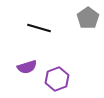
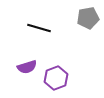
gray pentagon: rotated 25 degrees clockwise
purple hexagon: moved 1 px left, 1 px up
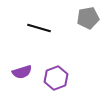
purple semicircle: moved 5 px left, 5 px down
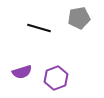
gray pentagon: moved 9 px left
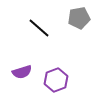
black line: rotated 25 degrees clockwise
purple hexagon: moved 2 px down
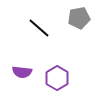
purple semicircle: rotated 24 degrees clockwise
purple hexagon: moved 1 px right, 2 px up; rotated 10 degrees counterclockwise
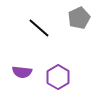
gray pentagon: rotated 15 degrees counterclockwise
purple hexagon: moved 1 px right, 1 px up
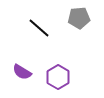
gray pentagon: rotated 20 degrees clockwise
purple semicircle: rotated 24 degrees clockwise
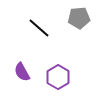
purple semicircle: rotated 30 degrees clockwise
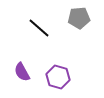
purple hexagon: rotated 15 degrees counterclockwise
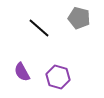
gray pentagon: rotated 20 degrees clockwise
